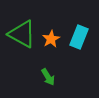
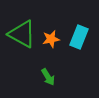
orange star: rotated 18 degrees clockwise
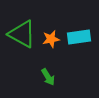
cyan rectangle: rotated 60 degrees clockwise
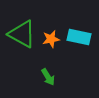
cyan rectangle: rotated 20 degrees clockwise
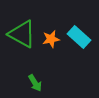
cyan rectangle: rotated 30 degrees clockwise
green arrow: moved 13 px left, 6 px down
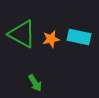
cyan rectangle: rotated 30 degrees counterclockwise
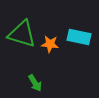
green triangle: rotated 12 degrees counterclockwise
orange star: moved 1 px left, 5 px down; rotated 18 degrees clockwise
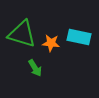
orange star: moved 1 px right, 1 px up
green arrow: moved 15 px up
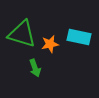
orange star: moved 1 px left, 1 px down; rotated 18 degrees counterclockwise
green arrow: rotated 12 degrees clockwise
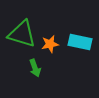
cyan rectangle: moved 1 px right, 5 px down
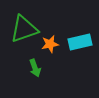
green triangle: moved 2 px right, 5 px up; rotated 36 degrees counterclockwise
cyan rectangle: rotated 25 degrees counterclockwise
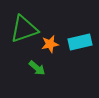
green arrow: moved 2 px right; rotated 30 degrees counterclockwise
